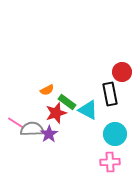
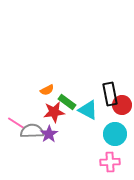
red circle: moved 33 px down
red star: moved 2 px left, 1 px up; rotated 10 degrees clockwise
gray semicircle: moved 2 px down
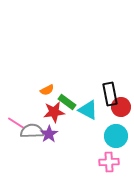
red circle: moved 1 px left, 2 px down
cyan circle: moved 1 px right, 2 px down
pink cross: moved 1 px left
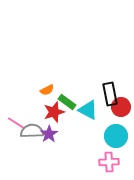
red star: rotated 10 degrees counterclockwise
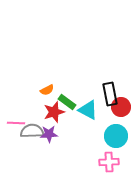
pink line: rotated 30 degrees counterclockwise
purple star: rotated 30 degrees clockwise
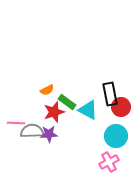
pink cross: rotated 24 degrees counterclockwise
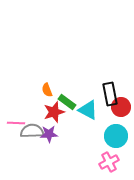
orange semicircle: rotated 96 degrees clockwise
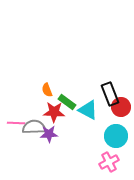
black rectangle: rotated 10 degrees counterclockwise
red star: rotated 20 degrees clockwise
gray semicircle: moved 2 px right, 4 px up
